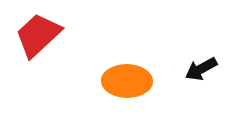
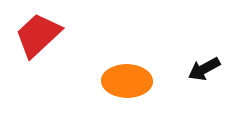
black arrow: moved 3 px right
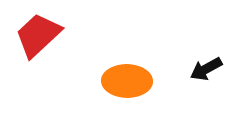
black arrow: moved 2 px right
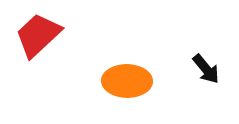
black arrow: rotated 100 degrees counterclockwise
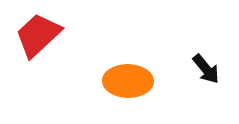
orange ellipse: moved 1 px right
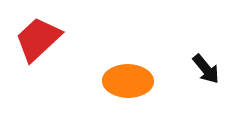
red trapezoid: moved 4 px down
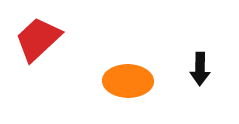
black arrow: moved 6 px left; rotated 40 degrees clockwise
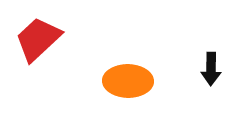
black arrow: moved 11 px right
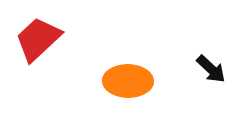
black arrow: rotated 48 degrees counterclockwise
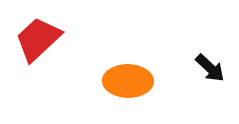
black arrow: moved 1 px left, 1 px up
